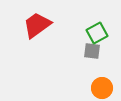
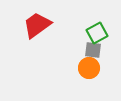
gray square: moved 1 px right, 1 px up
orange circle: moved 13 px left, 20 px up
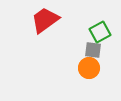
red trapezoid: moved 8 px right, 5 px up
green square: moved 3 px right, 1 px up
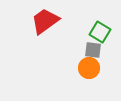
red trapezoid: moved 1 px down
green square: rotated 30 degrees counterclockwise
